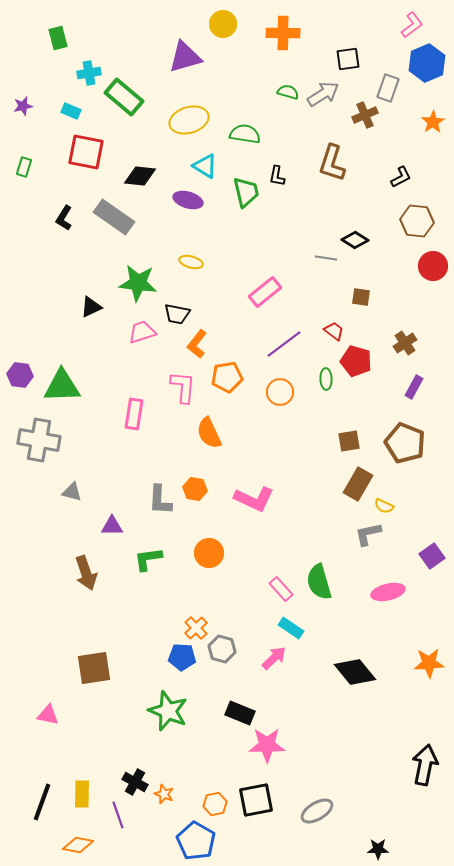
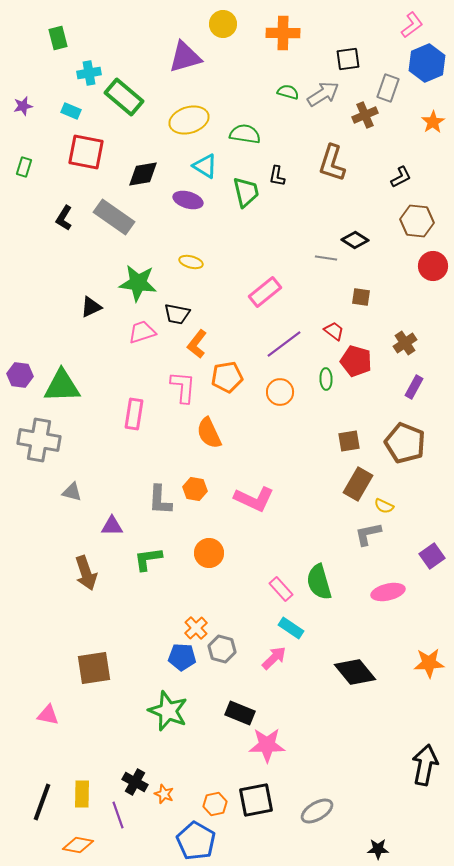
black diamond at (140, 176): moved 3 px right, 2 px up; rotated 16 degrees counterclockwise
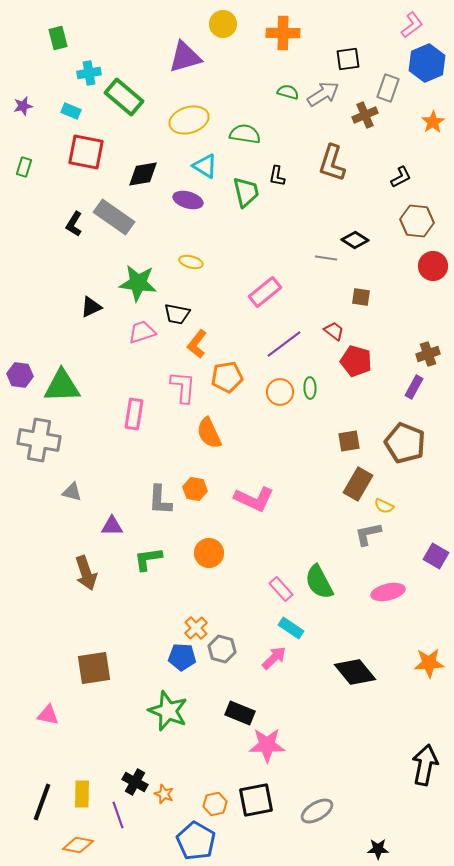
black L-shape at (64, 218): moved 10 px right, 6 px down
brown cross at (405, 343): moved 23 px right, 11 px down; rotated 15 degrees clockwise
green ellipse at (326, 379): moved 16 px left, 9 px down
purple square at (432, 556): moved 4 px right; rotated 25 degrees counterclockwise
green semicircle at (319, 582): rotated 12 degrees counterclockwise
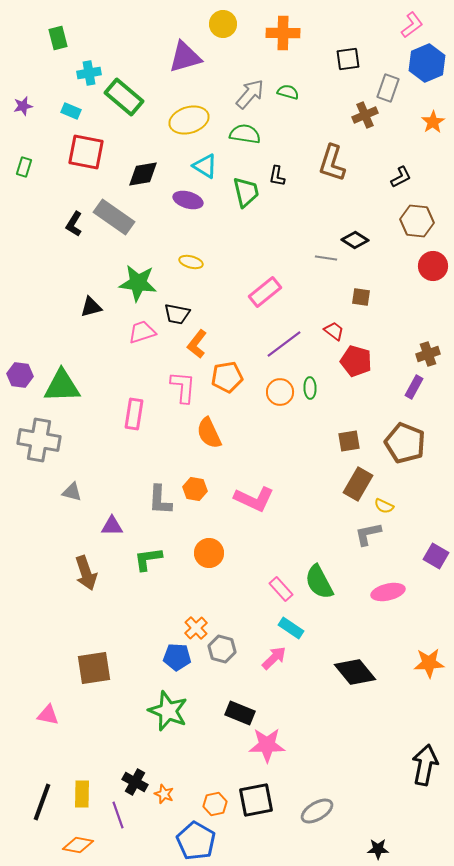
gray arrow at (323, 94): moved 73 px left; rotated 16 degrees counterclockwise
black triangle at (91, 307): rotated 10 degrees clockwise
blue pentagon at (182, 657): moved 5 px left
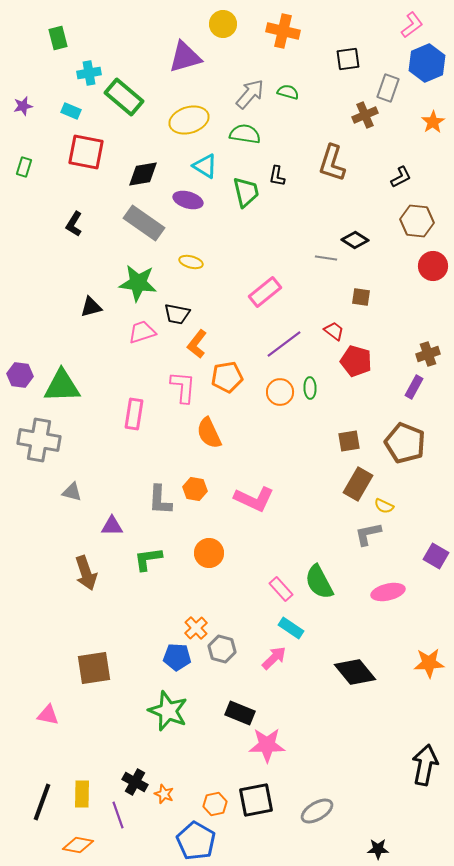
orange cross at (283, 33): moved 2 px up; rotated 12 degrees clockwise
gray rectangle at (114, 217): moved 30 px right, 6 px down
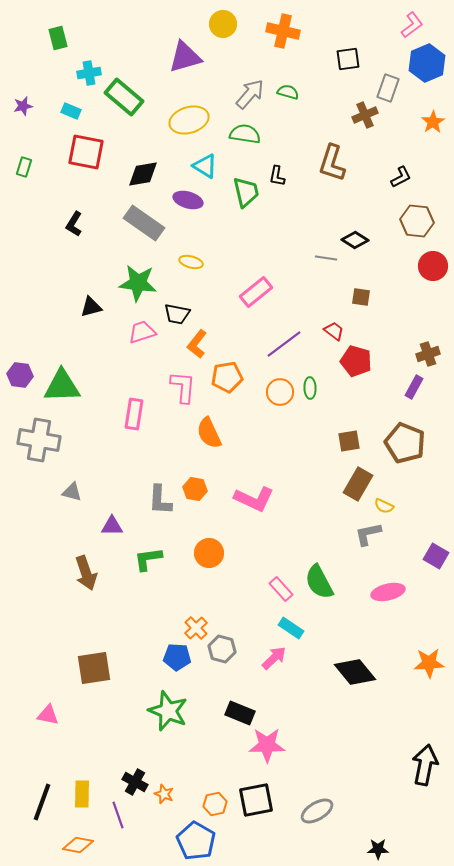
pink rectangle at (265, 292): moved 9 px left
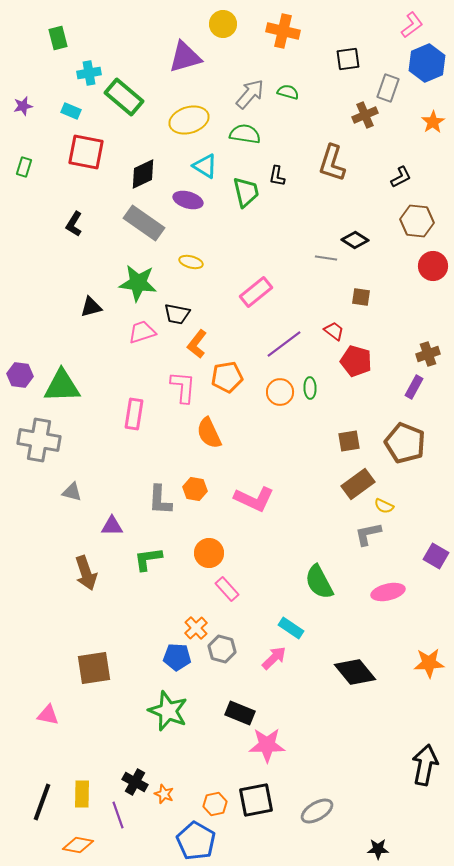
black diamond at (143, 174): rotated 16 degrees counterclockwise
brown rectangle at (358, 484): rotated 24 degrees clockwise
pink rectangle at (281, 589): moved 54 px left
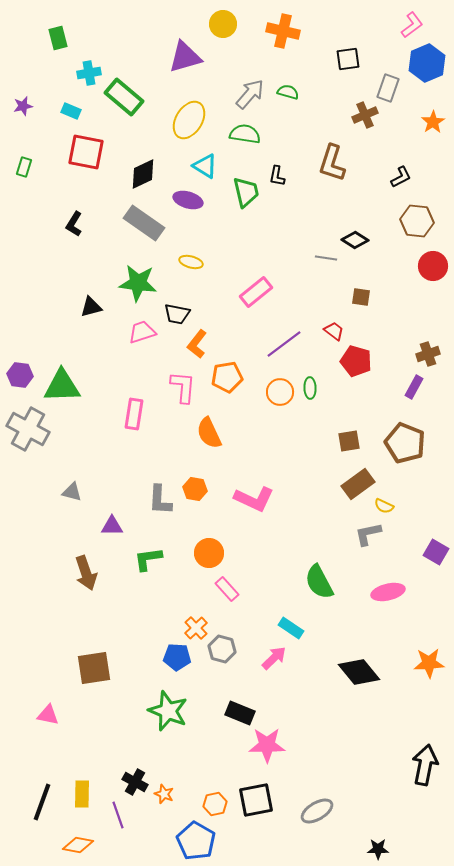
yellow ellipse at (189, 120): rotated 42 degrees counterclockwise
gray cross at (39, 440): moved 11 px left, 11 px up; rotated 18 degrees clockwise
purple square at (436, 556): moved 4 px up
black diamond at (355, 672): moved 4 px right
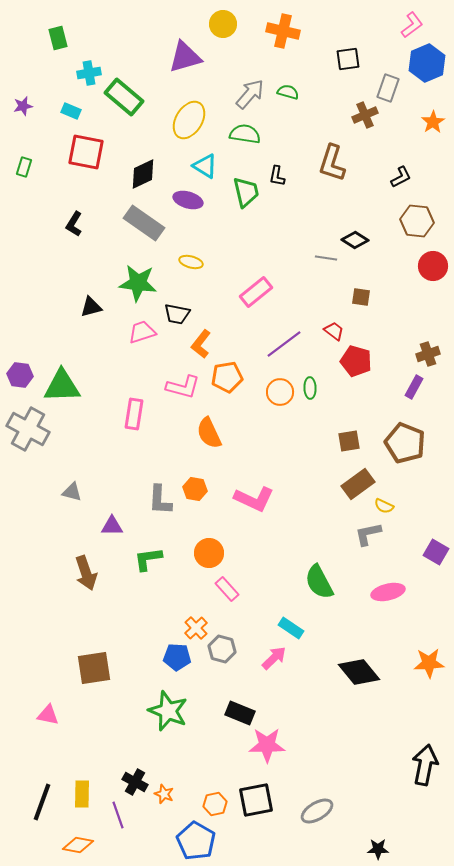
orange L-shape at (197, 344): moved 4 px right
pink L-shape at (183, 387): rotated 100 degrees clockwise
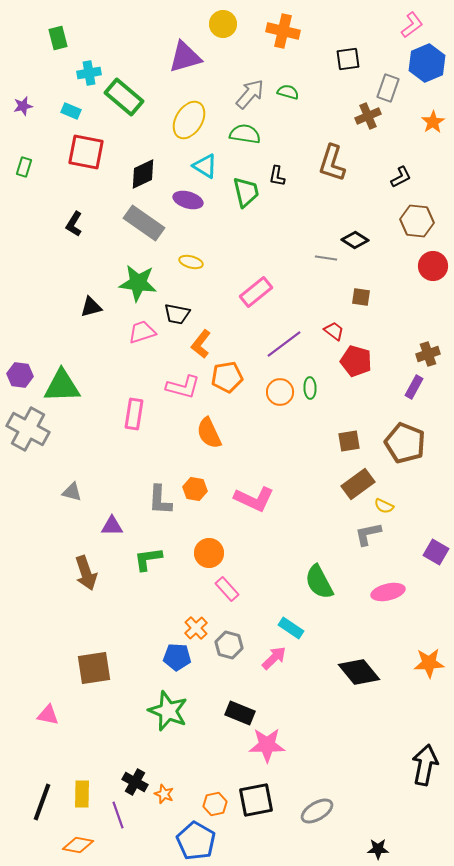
brown cross at (365, 115): moved 3 px right, 1 px down
gray hexagon at (222, 649): moved 7 px right, 4 px up
